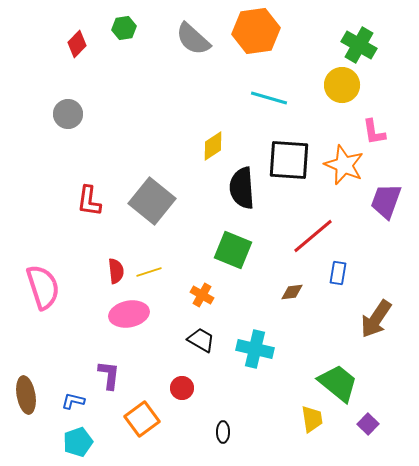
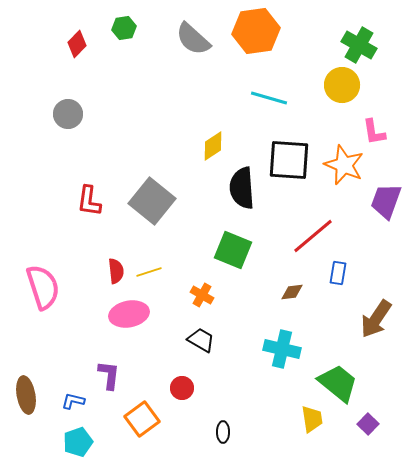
cyan cross: moved 27 px right
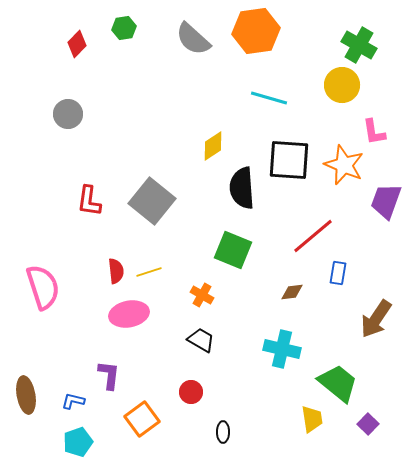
red circle: moved 9 px right, 4 px down
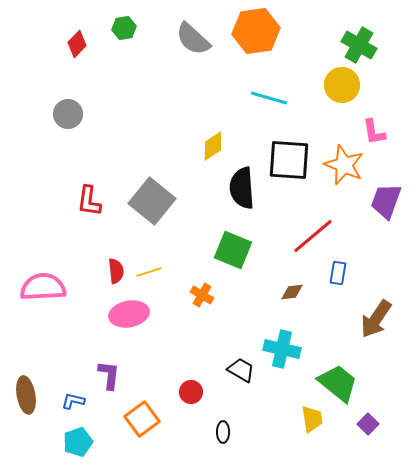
pink semicircle: rotated 75 degrees counterclockwise
black trapezoid: moved 40 px right, 30 px down
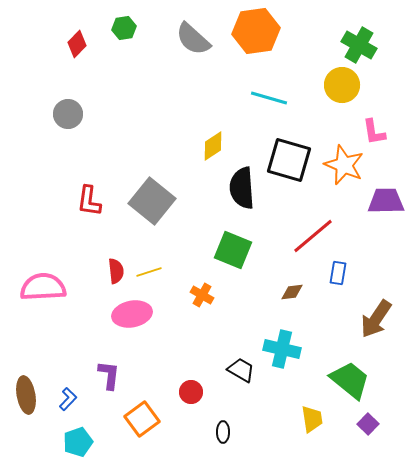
black square: rotated 12 degrees clockwise
purple trapezoid: rotated 69 degrees clockwise
pink ellipse: moved 3 px right
green trapezoid: moved 12 px right, 3 px up
blue L-shape: moved 5 px left, 2 px up; rotated 120 degrees clockwise
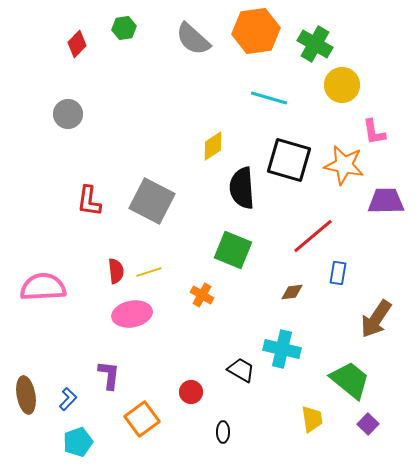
green cross: moved 44 px left, 1 px up
orange star: rotated 12 degrees counterclockwise
gray square: rotated 12 degrees counterclockwise
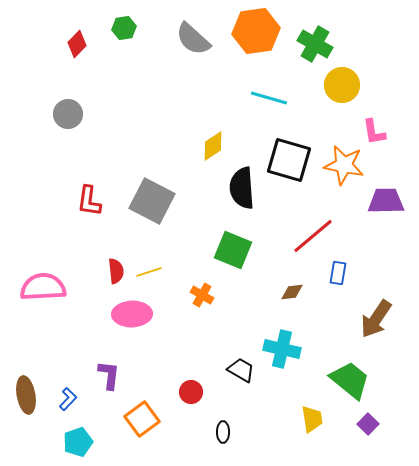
pink ellipse: rotated 9 degrees clockwise
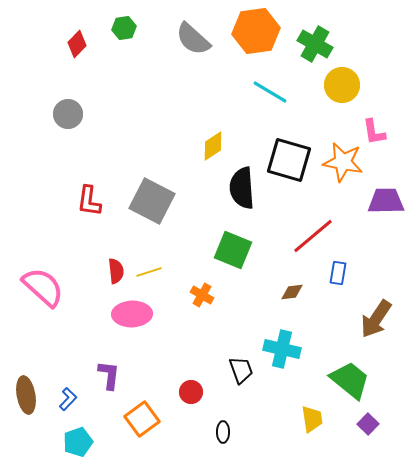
cyan line: moved 1 px right, 6 px up; rotated 15 degrees clockwise
orange star: moved 1 px left, 3 px up
pink semicircle: rotated 45 degrees clockwise
black trapezoid: rotated 40 degrees clockwise
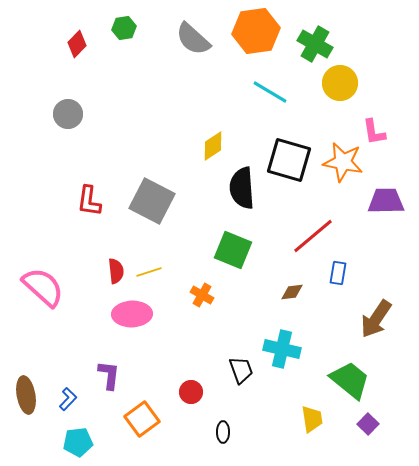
yellow circle: moved 2 px left, 2 px up
cyan pentagon: rotated 12 degrees clockwise
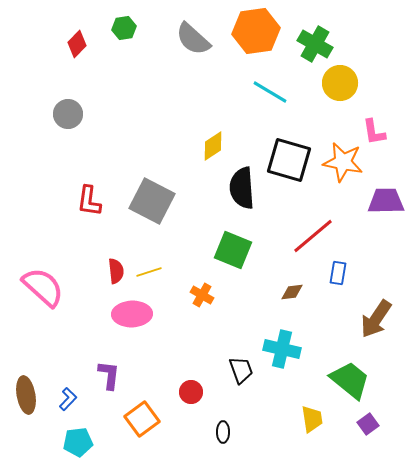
purple square: rotated 10 degrees clockwise
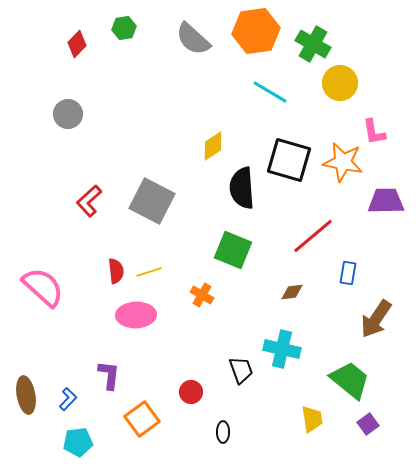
green cross: moved 2 px left
red L-shape: rotated 40 degrees clockwise
blue rectangle: moved 10 px right
pink ellipse: moved 4 px right, 1 px down
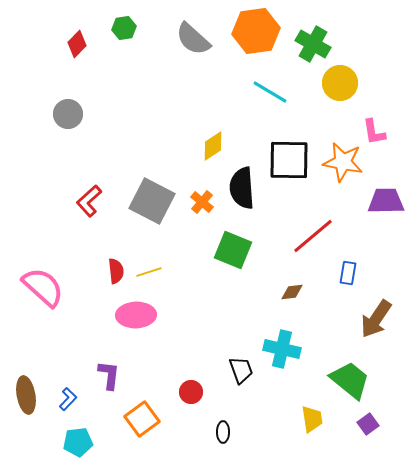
black square: rotated 15 degrees counterclockwise
orange cross: moved 93 px up; rotated 10 degrees clockwise
